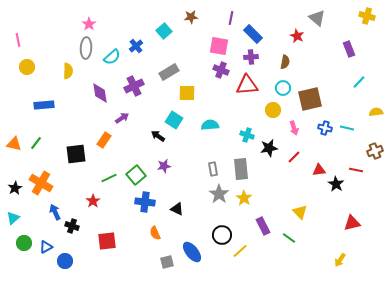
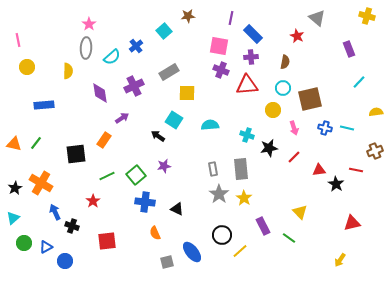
brown star at (191, 17): moved 3 px left, 1 px up
green line at (109, 178): moved 2 px left, 2 px up
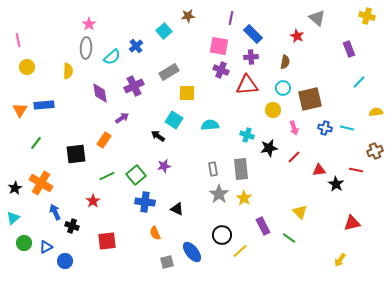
orange triangle at (14, 144): moved 6 px right, 34 px up; rotated 49 degrees clockwise
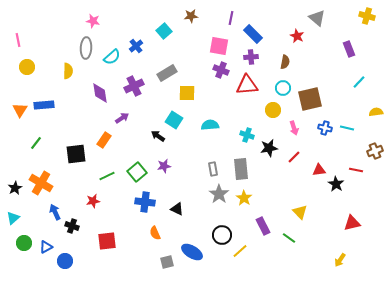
brown star at (188, 16): moved 3 px right
pink star at (89, 24): moved 4 px right, 3 px up; rotated 24 degrees counterclockwise
gray rectangle at (169, 72): moved 2 px left, 1 px down
green square at (136, 175): moved 1 px right, 3 px up
red star at (93, 201): rotated 24 degrees clockwise
blue ellipse at (192, 252): rotated 20 degrees counterclockwise
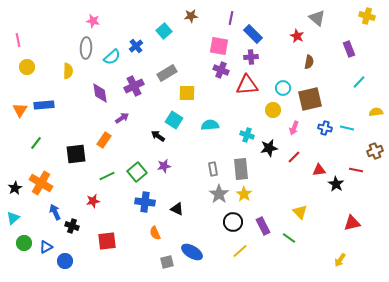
brown semicircle at (285, 62): moved 24 px right
pink arrow at (294, 128): rotated 40 degrees clockwise
yellow star at (244, 198): moved 4 px up
black circle at (222, 235): moved 11 px right, 13 px up
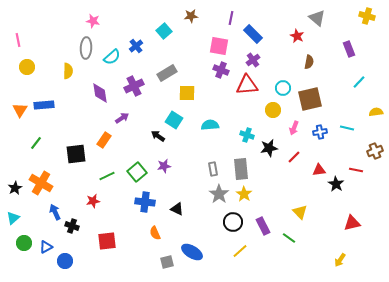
purple cross at (251, 57): moved 2 px right, 3 px down; rotated 32 degrees counterclockwise
blue cross at (325, 128): moved 5 px left, 4 px down; rotated 24 degrees counterclockwise
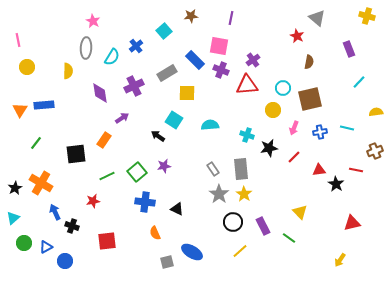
pink star at (93, 21): rotated 16 degrees clockwise
blue rectangle at (253, 34): moved 58 px left, 26 px down
cyan semicircle at (112, 57): rotated 18 degrees counterclockwise
gray rectangle at (213, 169): rotated 24 degrees counterclockwise
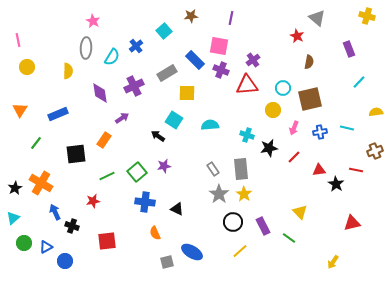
blue rectangle at (44, 105): moved 14 px right, 9 px down; rotated 18 degrees counterclockwise
yellow arrow at (340, 260): moved 7 px left, 2 px down
